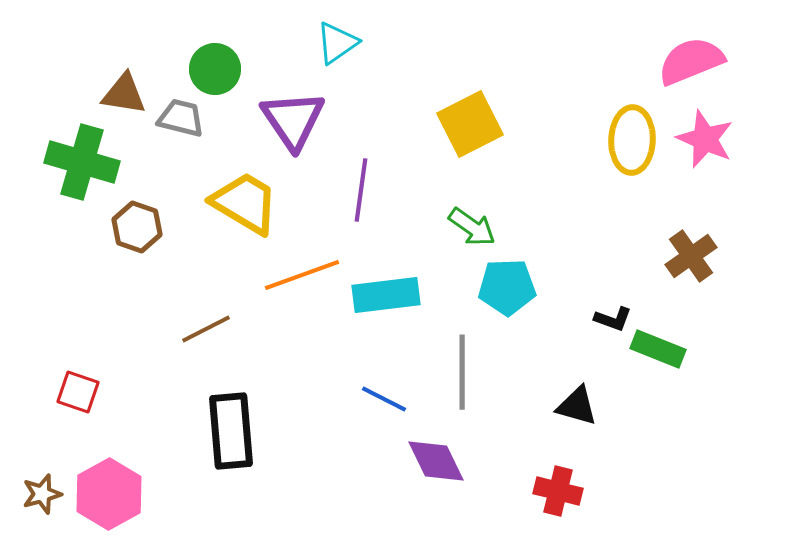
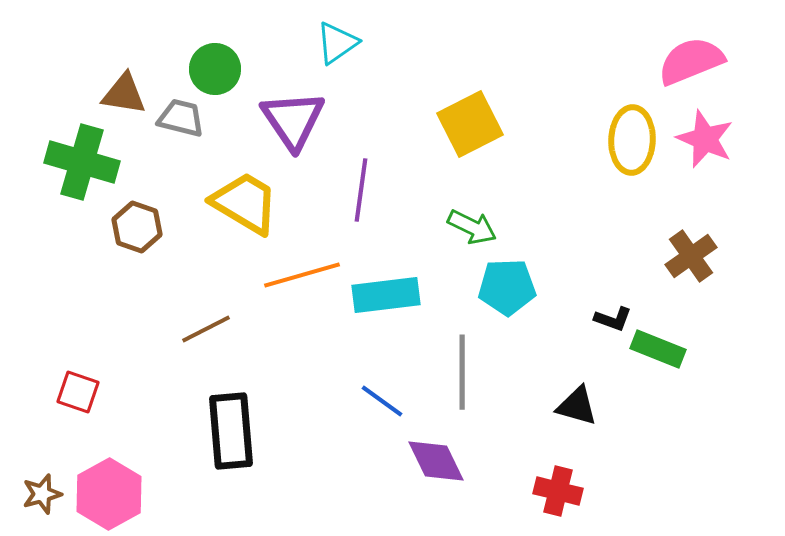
green arrow: rotated 9 degrees counterclockwise
orange line: rotated 4 degrees clockwise
blue line: moved 2 px left, 2 px down; rotated 9 degrees clockwise
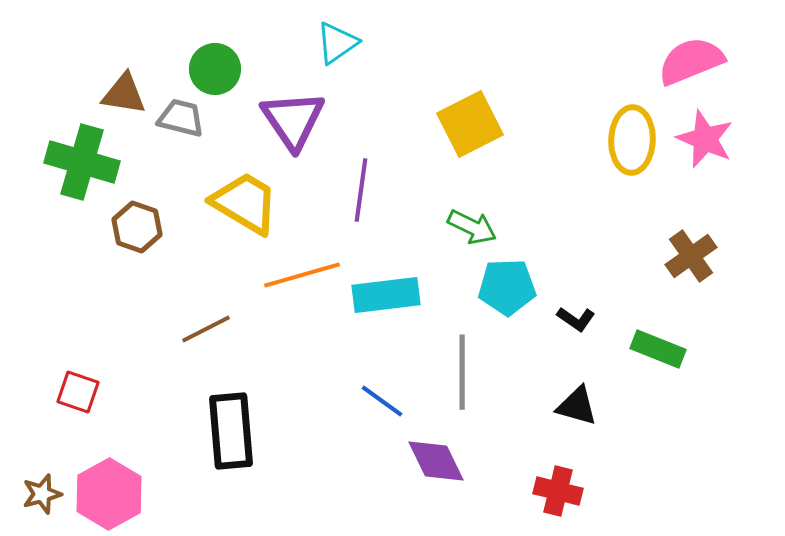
black L-shape: moved 37 px left; rotated 15 degrees clockwise
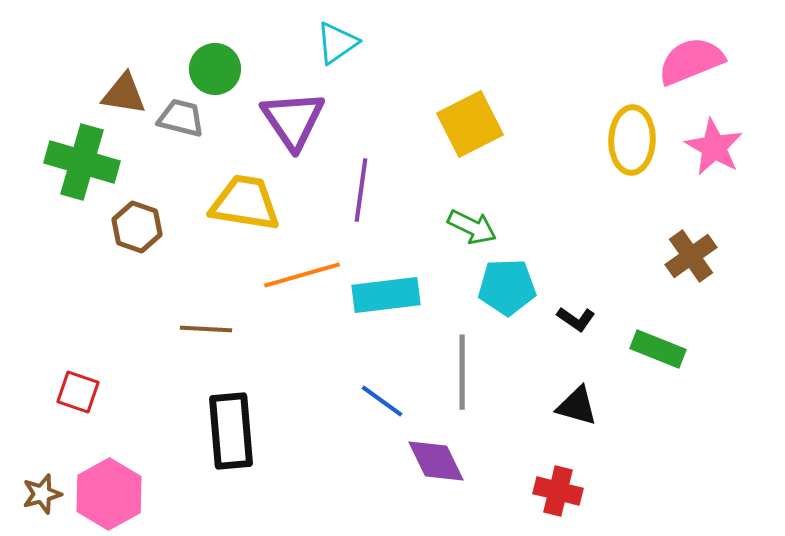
pink star: moved 9 px right, 8 px down; rotated 6 degrees clockwise
yellow trapezoid: rotated 22 degrees counterclockwise
brown line: rotated 30 degrees clockwise
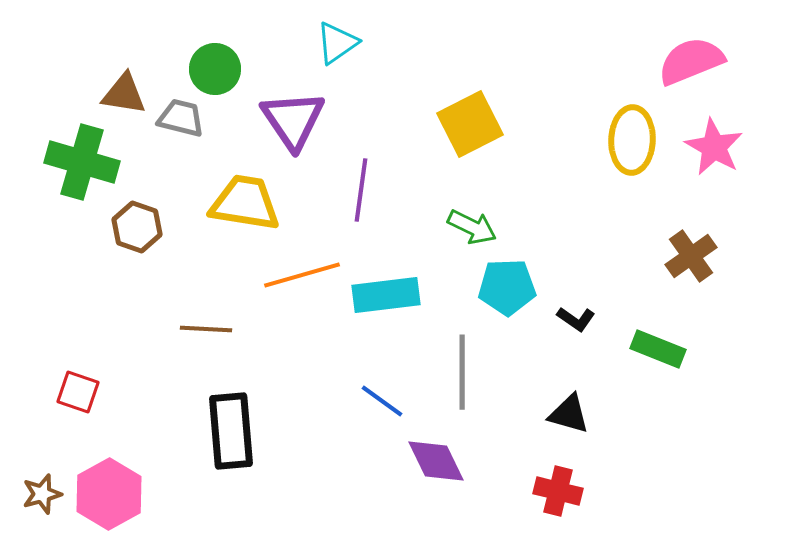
black triangle: moved 8 px left, 8 px down
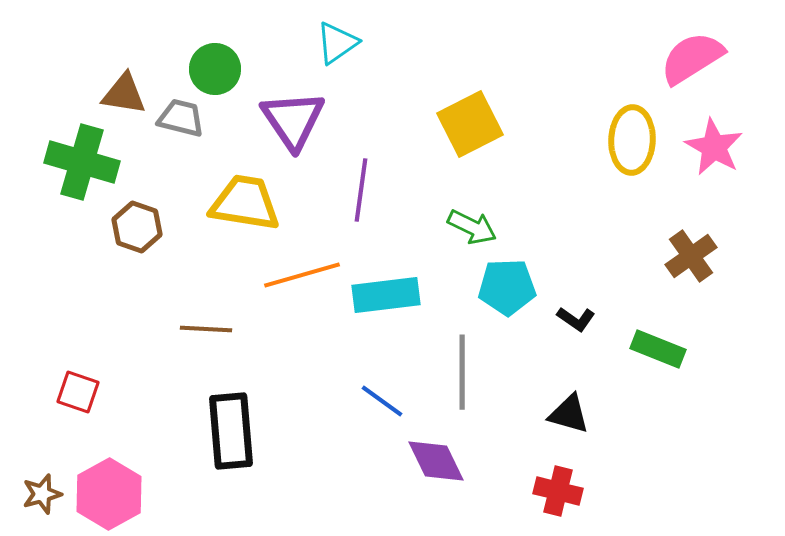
pink semicircle: moved 1 px right, 3 px up; rotated 10 degrees counterclockwise
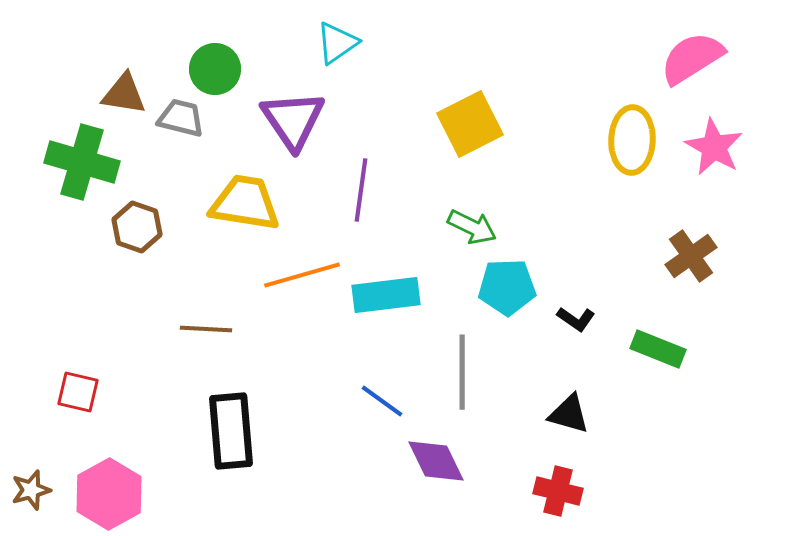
red square: rotated 6 degrees counterclockwise
brown star: moved 11 px left, 4 px up
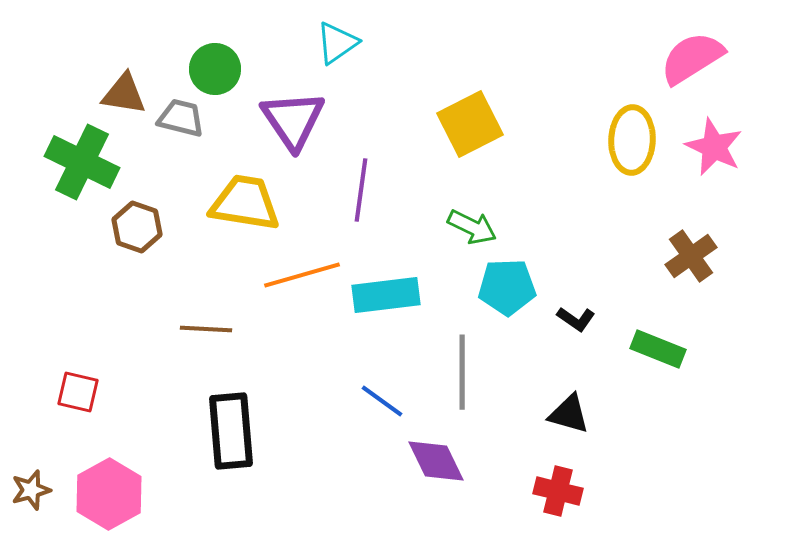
pink star: rotated 4 degrees counterclockwise
green cross: rotated 10 degrees clockwise
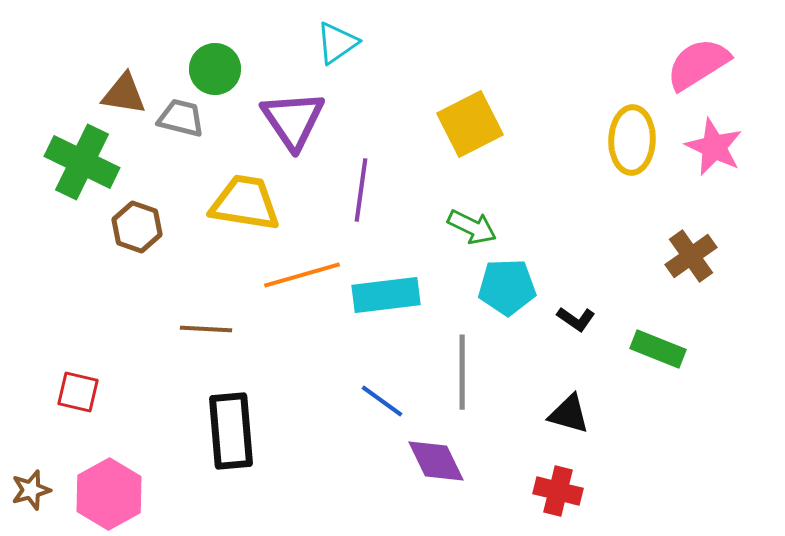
pink semicircle: moved 6 px right, 6 px down
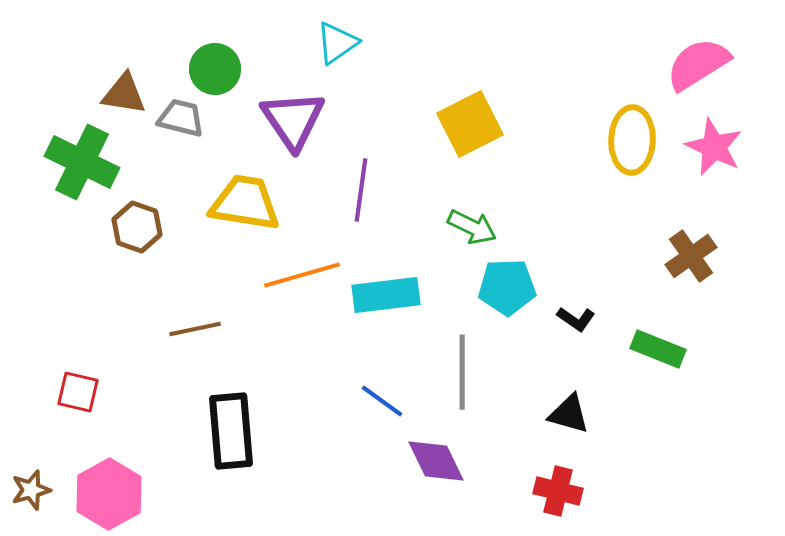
brown line: moved 11 px left; rotated 15 degrees counterclockwise
